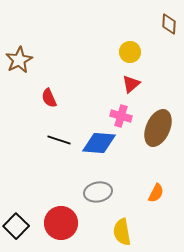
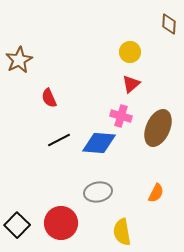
black line: rotated 45 degrees counterclockwise
black square: moved 1 px right, 1 px up
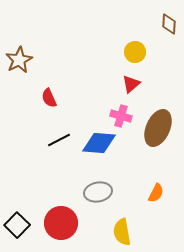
yellow circle: moved 5 px right
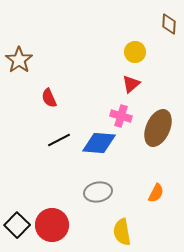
brown star: rotated 8 degrees counterclockwise
red circle: moved 9 px left, 2 px down
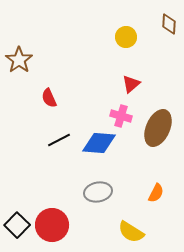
yellow circle: moved 9 px left, 15 px up
yellow semicircle: moved 9 px right; rotated 48 degrees counterclockwise
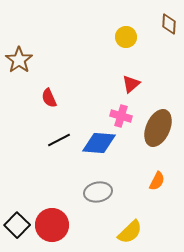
orange semicircle: moved 1 px right, 12 px up
yellow semicircle: moved 1 px left; rotated 76 degrees counterclockwise
